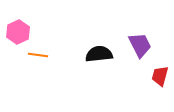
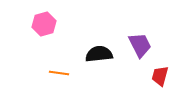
pink hexagon: moved 26 px right, 8 px up; rotated 10 degrees clockwise
orange line: moved 21 px right, 18 px down
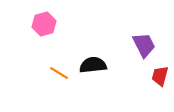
purple trapezoid: moved 4 px right
black semicircle: moved 6 px left, 11 px down
orange line: rotated 24 degrees clockwise
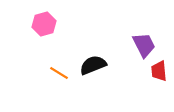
black semicircle: rotated 16 degrees counterclockwise
red trapezoid: moved 1 px left, 5 px up; rotated 20 degrees counterclockwise
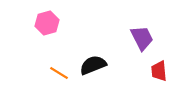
pink hexagon: moved 3 px right, 1 px up
purple trapezoid: moved 2 px left, 7 px up
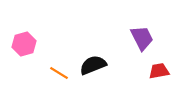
pink hexagon: moved 23 px left, 21 px down
red trapezoid: rotated 85 degrees clockwise
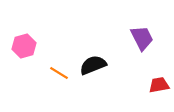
pink hexagon: moved 2 px down
red trapezoid: moved 14 px down
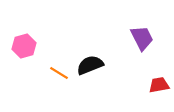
black semicircle: moved 3 px left
